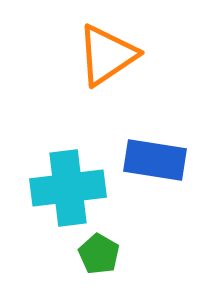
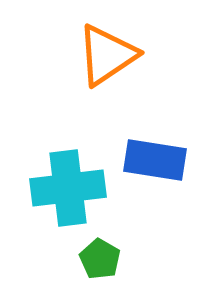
green pentagon: moved 1 px right, 5 px down
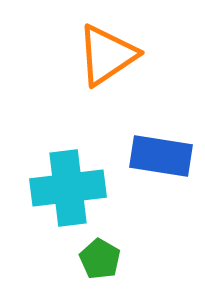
blue rectangle: moved 6 px right, 4 px up
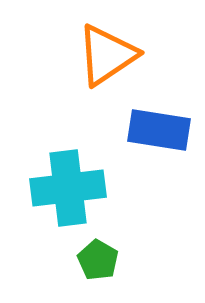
blue rectangle: moved 2 px left, 26 px up
green pentagon: moved 2 px left, 1 px down
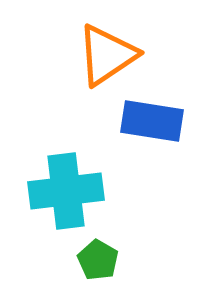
blue rectangle: moved 7 px left, 9 px up
cyan cross: moved 2 px left, 3 px down
